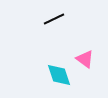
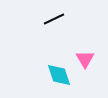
pink triangle: rotated 24 degrees clockwise
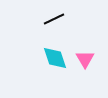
cyan diamond: moved 4 px left, 17 px up
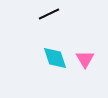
black line: moved 5 px left, 5 px up
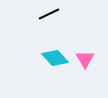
cyan diamond: rotated 24 degrees counterclockwise
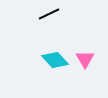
cyan diamond: moved 2 px down
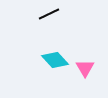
pink triangle: moved 9 px down
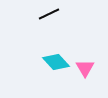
cyan diamond: moved 1 px right, 2 px down
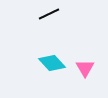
cyan diamond: moved 4 px left, 1 px down
